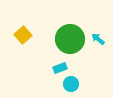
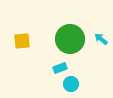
yellow square: moved 1 px left, 6 px down; rotated 36 degrees clockwise
cyan arrow: moved 3 px right
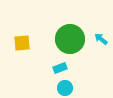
yellow square: moved 2 px down
cyan circle: moved 6 px left, 4 px down
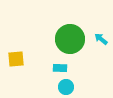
yellow square: moved 6 px left, 16 px down
cyan rectangle: rotated 24 degrees clockwise
cyan circle: moved 1 px right, 1 px up
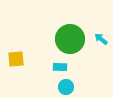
cyan rectangle: moved 1 px up
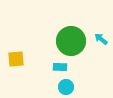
green circle: moved 1 px right, 2 px down
